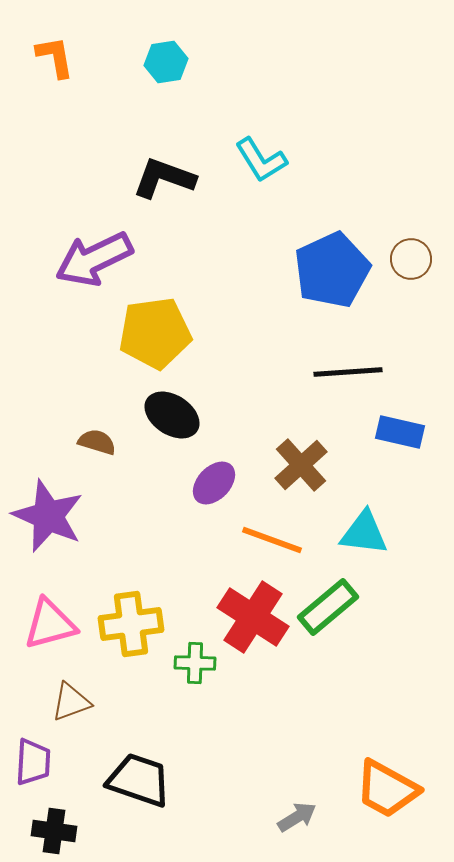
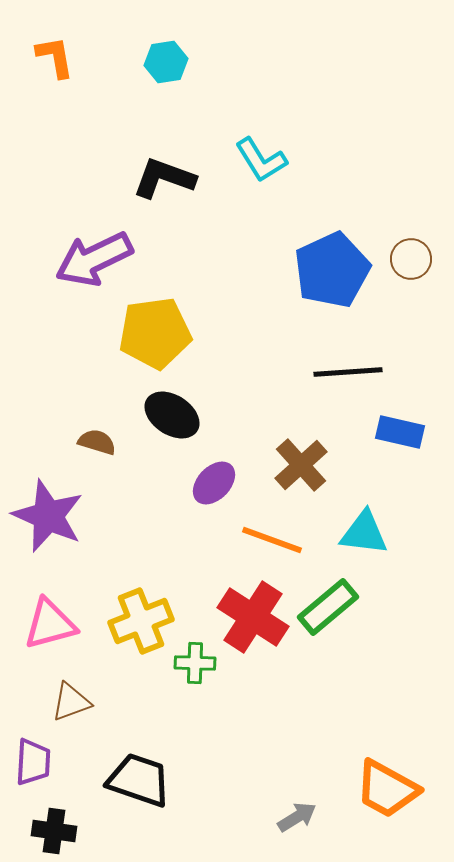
yellow cross: moved 10 px right, 3 px up; rotated 14 degrees counterclockwise
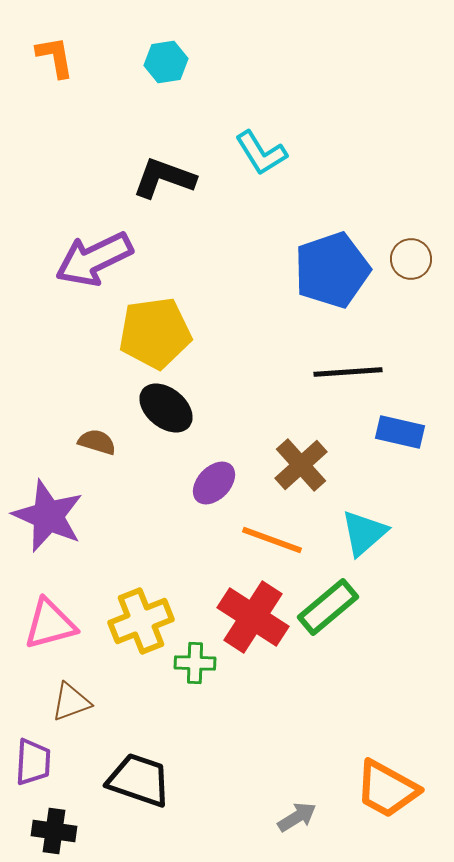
cyan L-shape: moved 7 px up
blue pentagon: rotated 6 degrees clockwise
black ellipse: moved 6 px left, 7 px up; rotated 6 degrees clockwise
cyan triangle: rotated 48 degrees counterclockwise
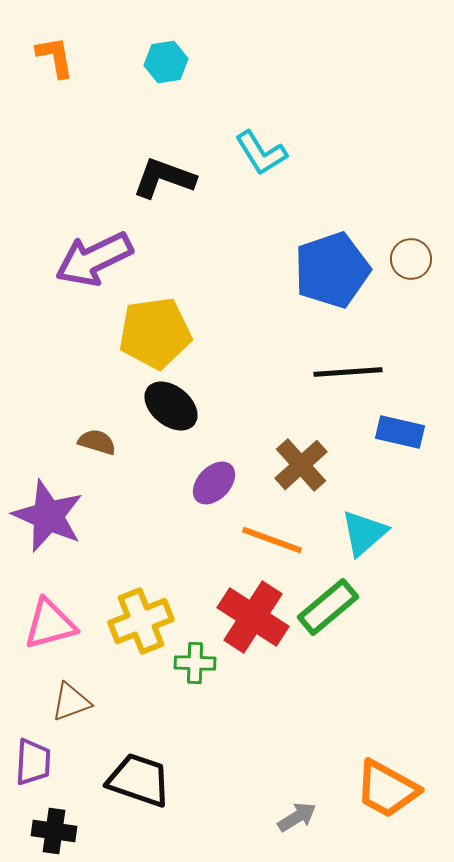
black ellipse: moved 5 px right, 2 px up
